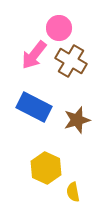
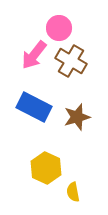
brown star: moved 3 px up
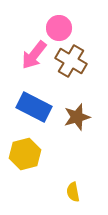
yellow hexagon: moved 21 px left, 14 px up; rotated 20 degrees clockwise
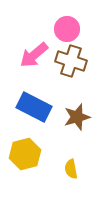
pink circle: moved 8 px right, 1 px down
pink arrow: rotated 12 degrees clockwise
brown cross: rotated 12 degrees counterclockwise
yellow semicircle: moved 2 px left, 23 px up
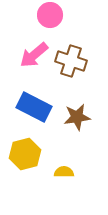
pink circle: moved 17 px left, 14 px up
brown star: rotated 8 degrees clockwise
yellow semicircle: moved 7 px left, 3 px down; rotated 102 degrees clockwise
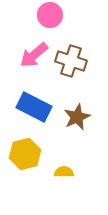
brown star: rotated 16 degrees counterclockwise
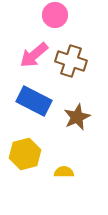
pink circle: moved 5 px right
blue rectangle: moved 6 px up
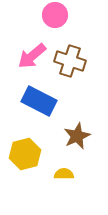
pink arrow: moved 2 px left, 1 px down
brown cross: moved 1 px left
blue rectangle: moved 5 px right
brown star: moved 19 px down
yellow semicircle: moved 2 px down
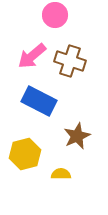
yellow semicircle: moved 3 px left
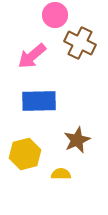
brown cross: moved 10 px right, 18 px up; rotated 8 degrees clockwise
blue rectangle: rotated 28 degrees counterclockwise
brown star: moved 4 px down
